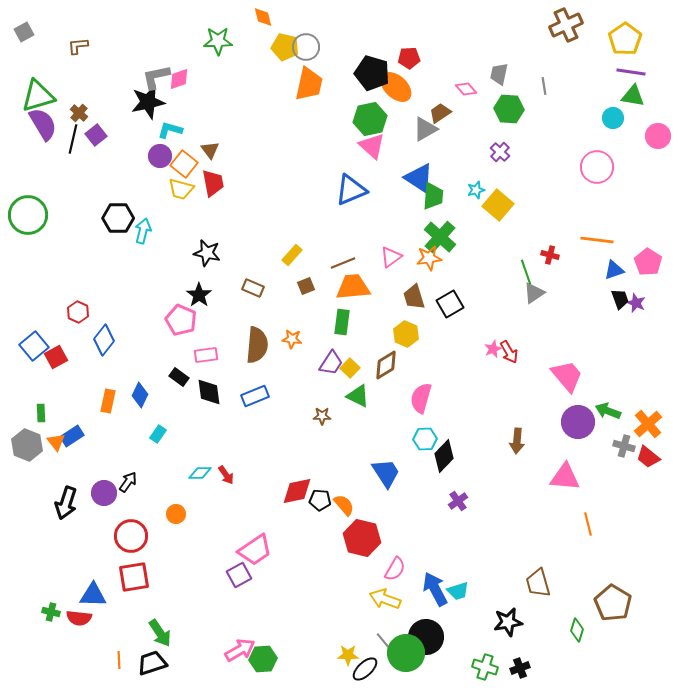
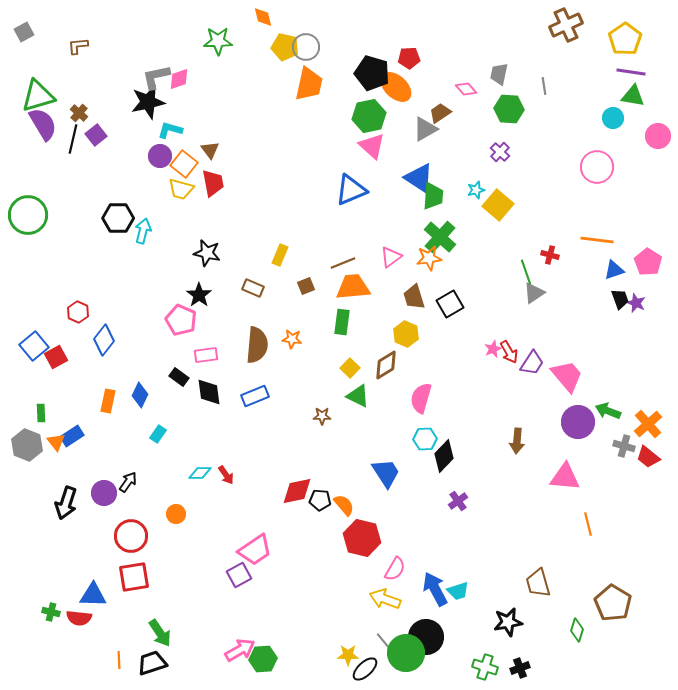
green hexagon at (370, 119): moved 1 px left, 3 px up
yellow rectangle at (292, 255): moved 12 px left; rotated 20 degrees counterclockwise
purple trapezoid at (331, 363): moved 201 px right
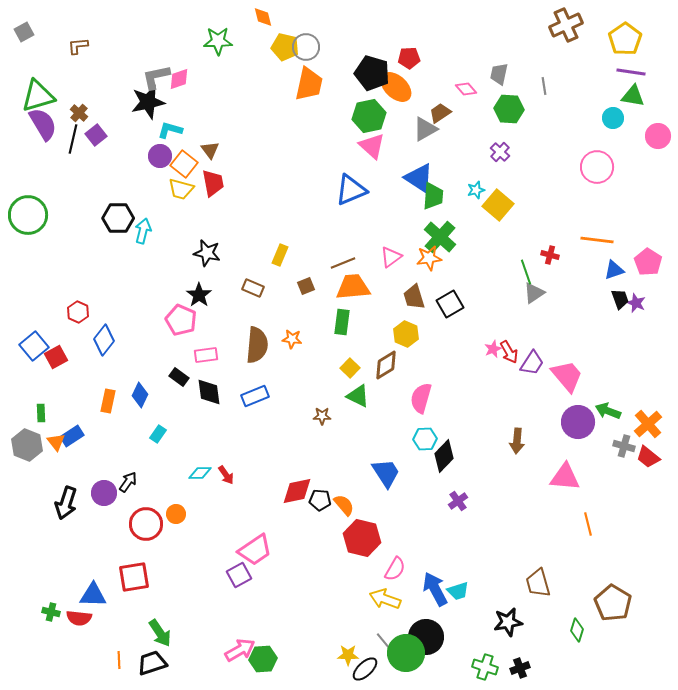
red circle at (131, 536): moved 15 px right, 12 px up
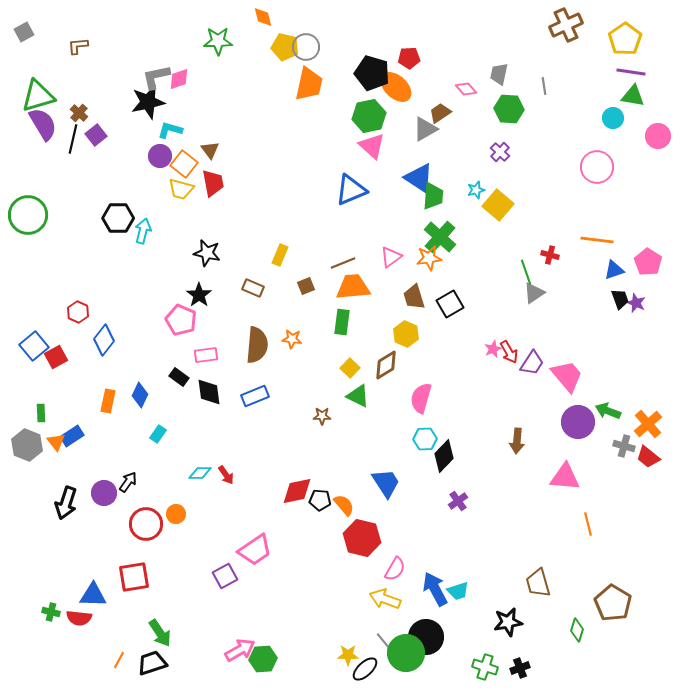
blue trapezoid at (386, 473): moved 10 px down
purple square at (239, 575): moved 14 px left, 1 px down
orange line at (119, 660): rotated 30 degrees clockwise
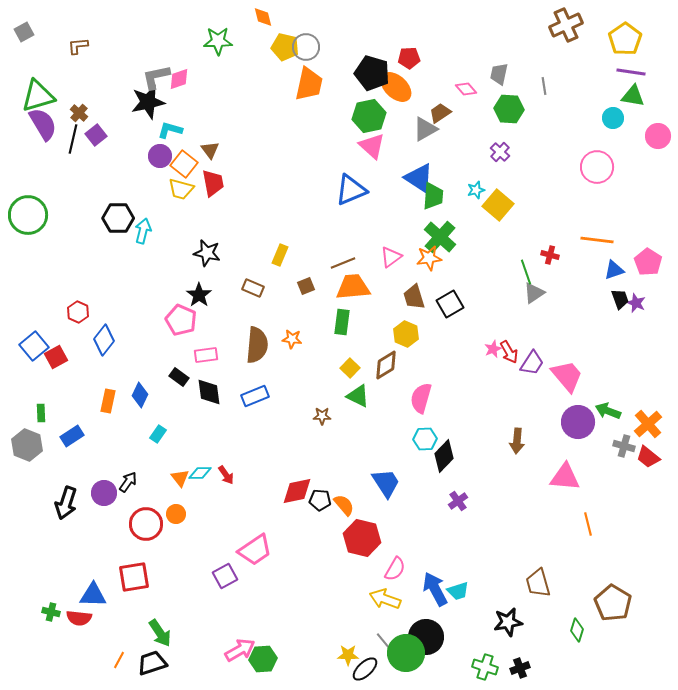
orange triangle at (56, 442): moved 124 px right, 36 px down
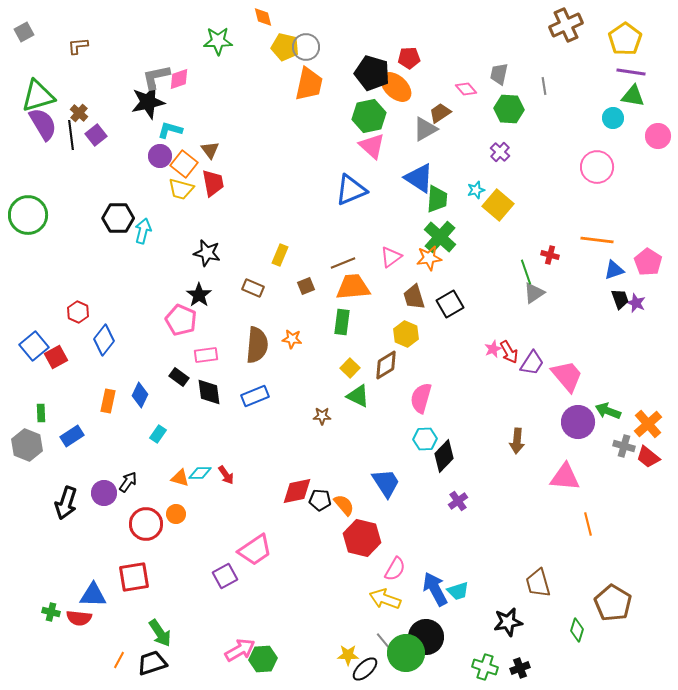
black line at (73, 139): moved 2 px left, 4 px up; rotated 20 degrees counterclockwise
green trapezoid at (433, 196): moved 4 px right, 3 px down
orange triangle at (180, 478): rotated 36 degrees counterclockwise
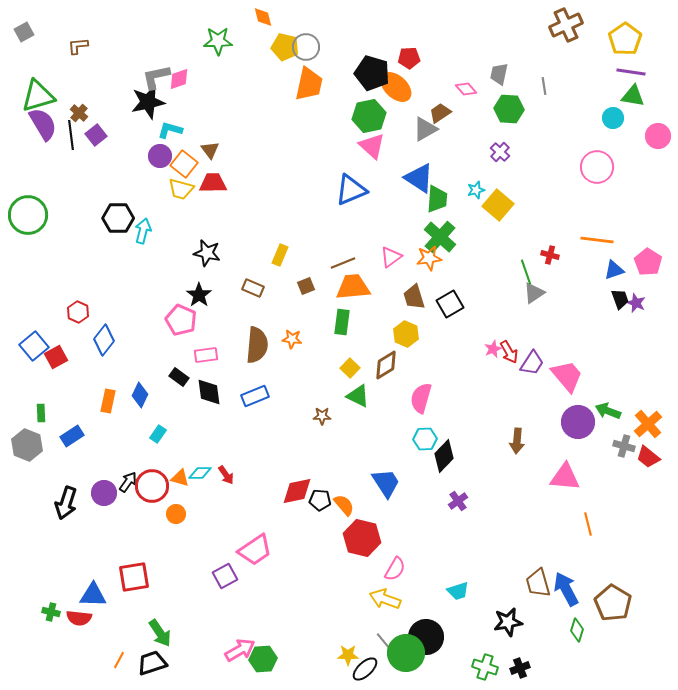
red trapezoid at (213, 183): rotated 80 degrees counterclockwise
red circle at (146, 524): moved 6 px right, 38 px up
blue arrow at (435, 589): moved 131 px right
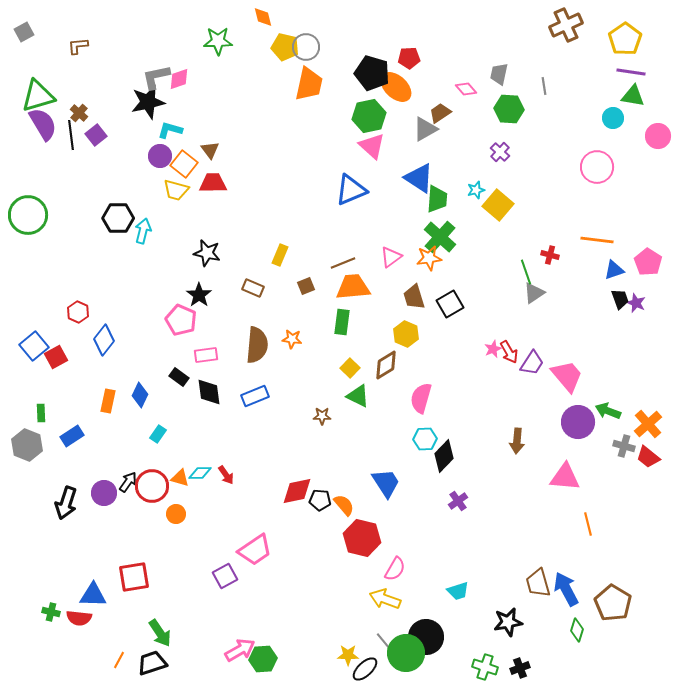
yellow trapezoid at (181, 189): moved 5 px left, 1 px down
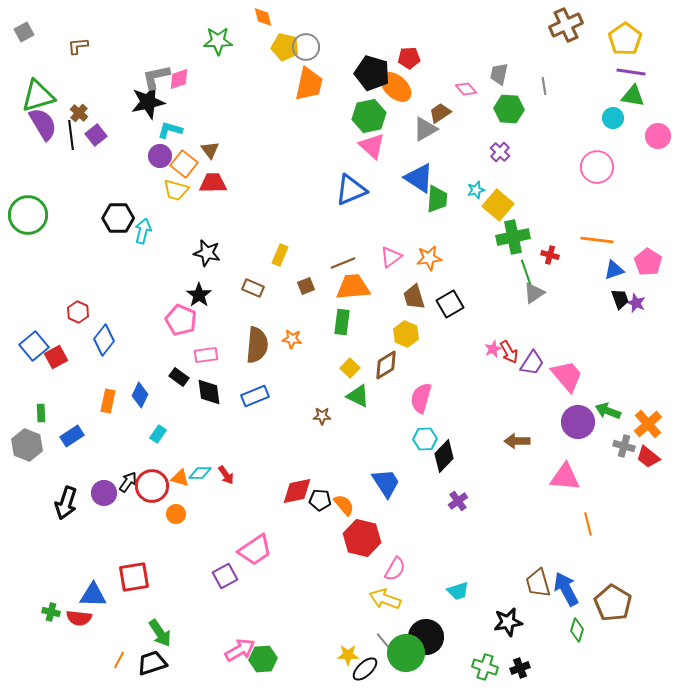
green cross at (440, 237): moved 73 px right; rotated 36 degrees clockwise
brown arrow at (517, 441): rotated 85 degrees clockwise
